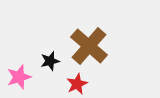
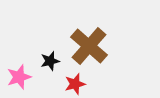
red star: moved 2 px left; rotated 10 degrees clockwise
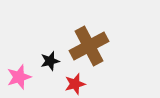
brown cross: rotated 21 degrees clockwise
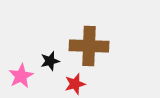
brown cross: rotated 30 degrees clockwise
pink star: moved 2 px right, 1 px up; rotated 10 degrees counterclockwise
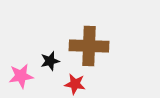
pink star: rotated 20 degrees clockwise
red star: rotated 25 degrees clockwise
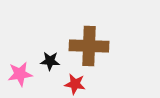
black star: rotated 18 degrees clockwise
pink star: moved 1 px left, 2 px up
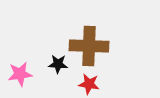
black star: moved 8 px right, 3 px down
red star: moved 14 px right
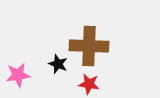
black star: rotated 18 degrees clockwise
pink star: moved 2 px left, 1 px down
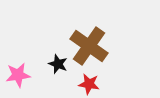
brown cross: rotated 33 degrees clockwise
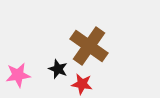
black star: moved 5 px down
red star: moved 7 px left
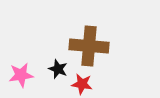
brown cross: rotated 30 degrees counterclockwise
pink star: moved 3 px right
